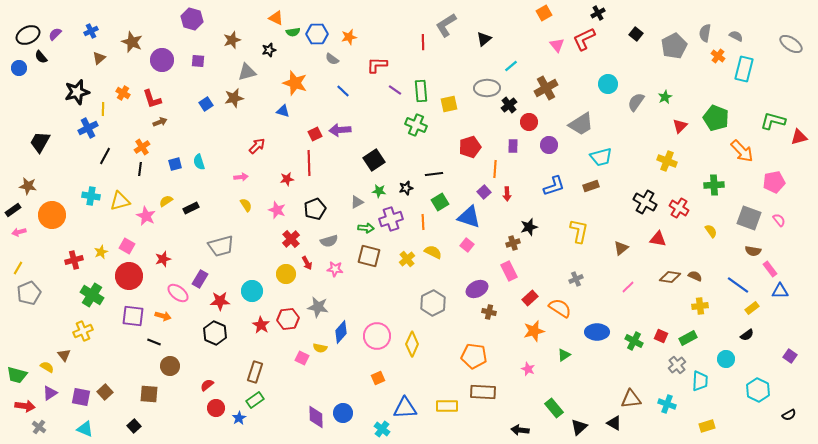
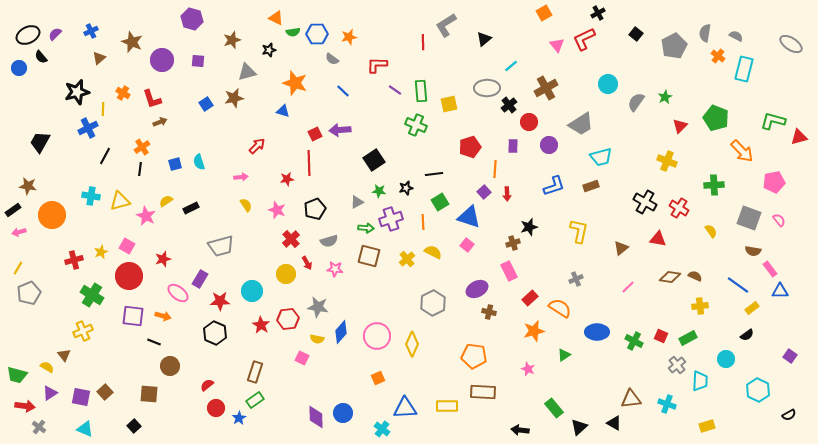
yellow semicircle at (320, 348): moved 3 px left, 9 px up
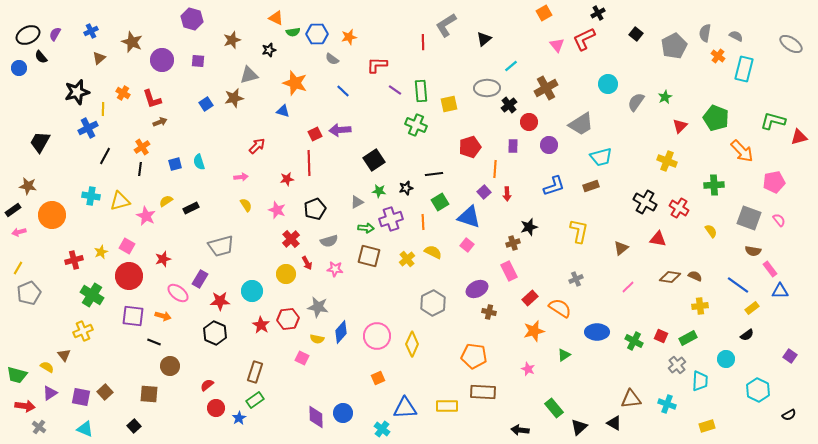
purple semicircle at (55, 34): rotated 16 degrees counterclockwise
gray triangle at (247, 72): moved 2 px right, 3 px down
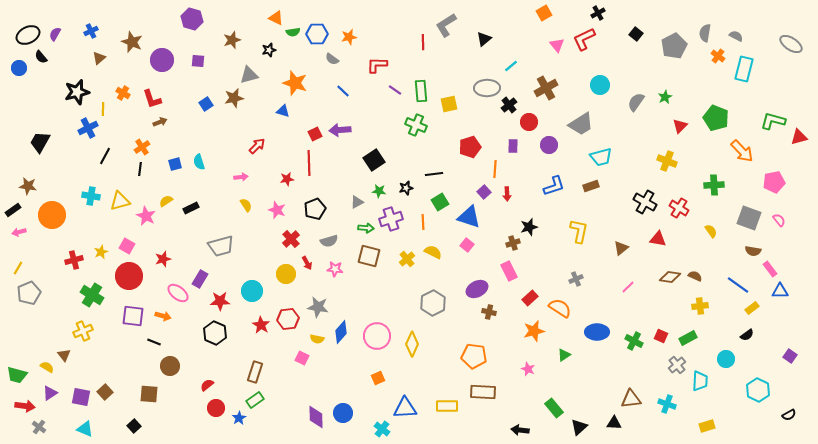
cyan circle at (608, 84): moved 8 px left, 1 px down
black triangle at (614, 423): rotated 28 degrees counterclockwise
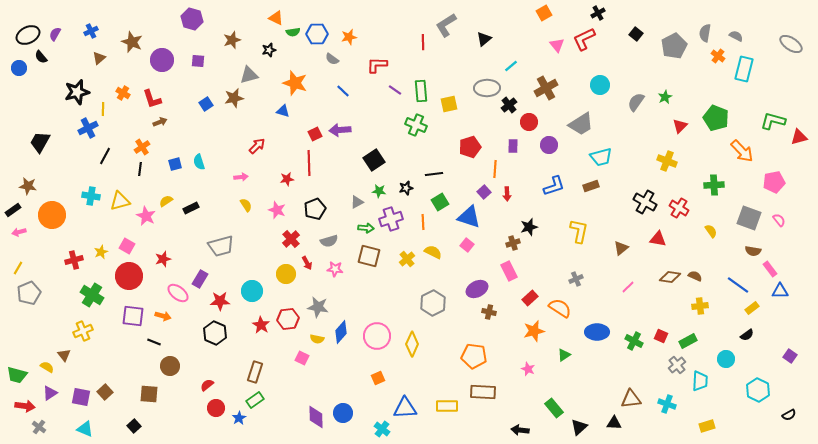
green rectangle at (688, 338): moved 3 px down
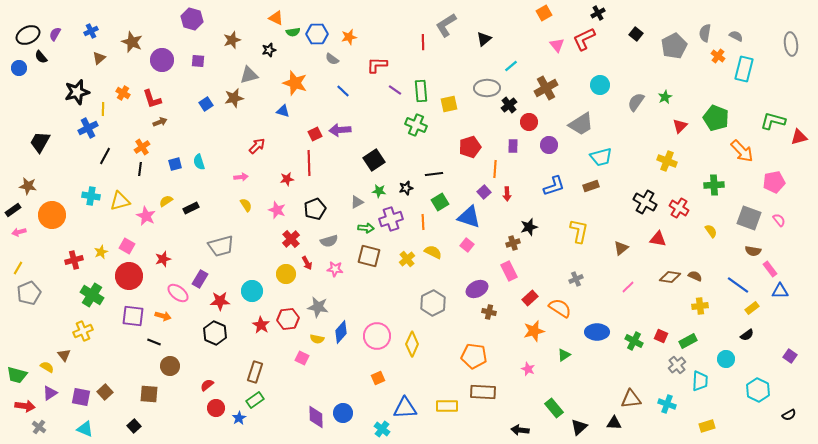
gray ellipse at (791, 44): rotated 50 degrees clockwise
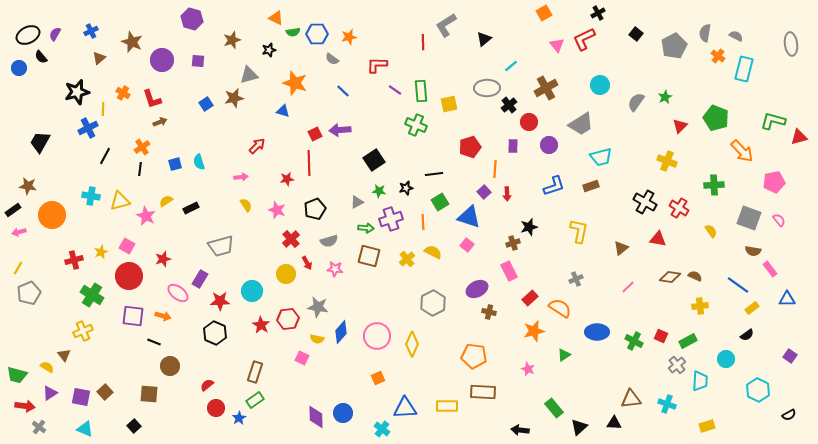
blue triangle at (780, 291): moved 7 px right, 8 px down
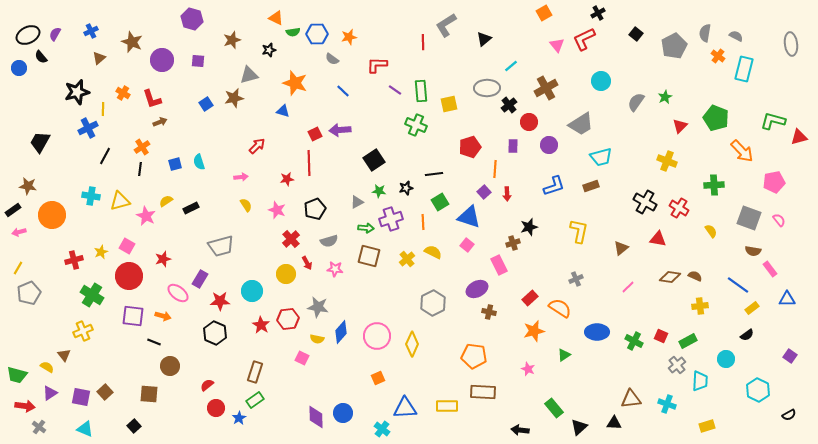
cyan circle at (600, 85): moved 1 px right, 4 px up
pink rectangle at (509, 271): moved 10 px left, 6 px up
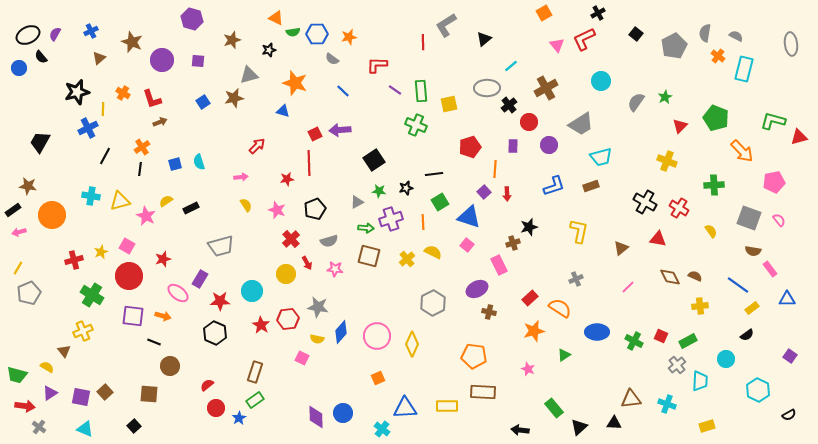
blue square at (206, 104): moved 3 px left, 2 px up
brown diamond at (670, 277): rotated 55 degrees clockwise
brown triangle at (64, 355): moved 4 px up
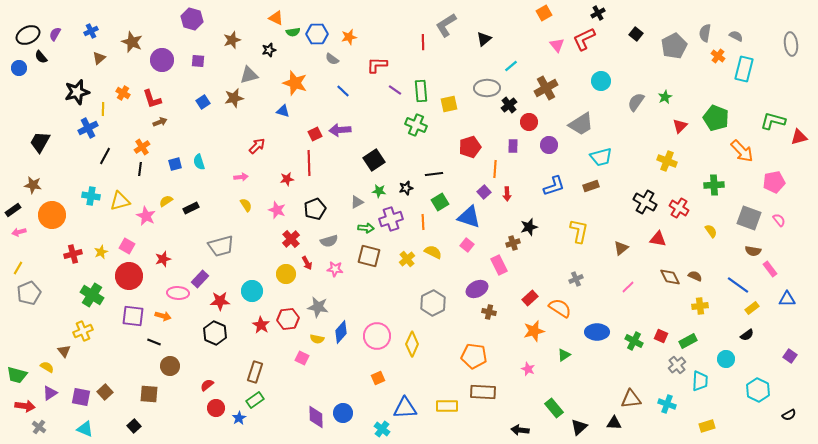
brown star at (28, 186): moved 5 px right, 1 px up
red cross at (74, 260): moved 1 px left, 6 px up
purple rectangle at (200, 279): rotated 12 degrees clockwise
pink ellipse at (178, 293): rotated 35 degrees counterclockwise
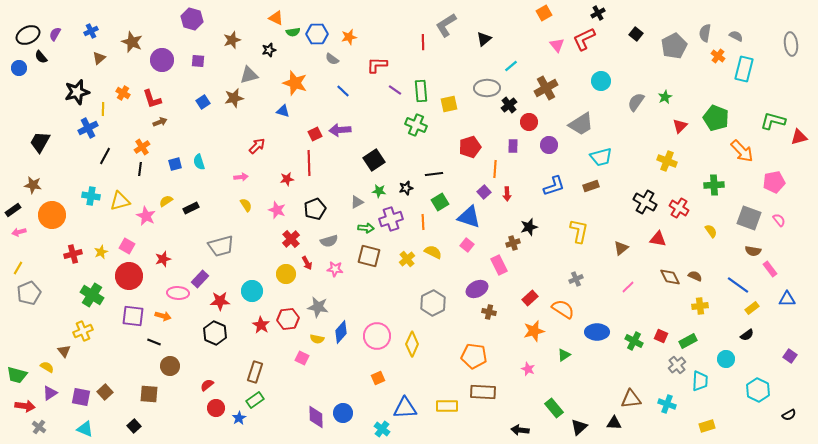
orange semicircle at (560, 308): moved 3 px right, 1 px down
